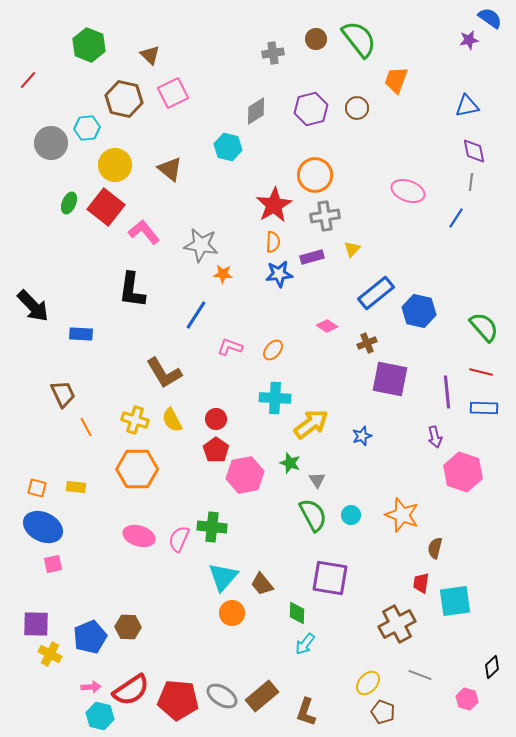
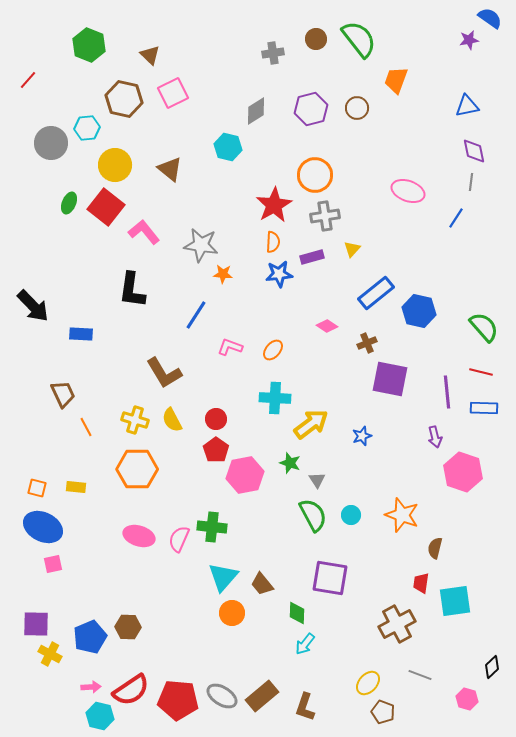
brown L-shape at (306, 712): moved 1 px left, 5 px up
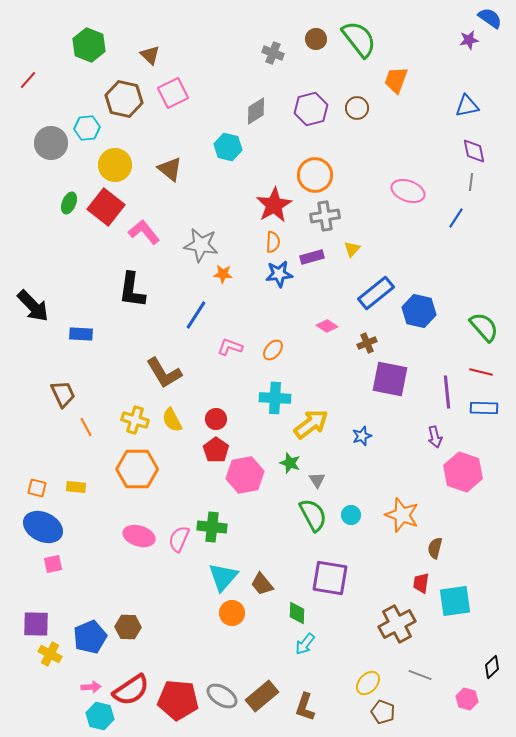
gray cross at (273, 53): rotated 30 degrees clockwise
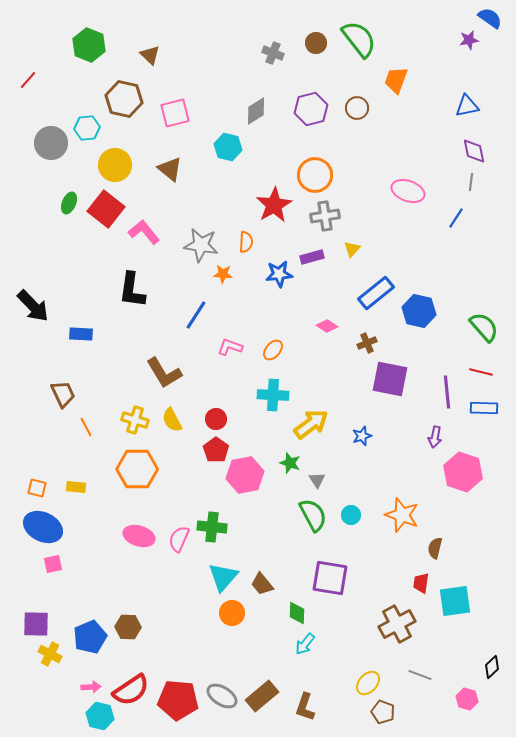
brown circle at (316, 39): moved 4 px down
pink square at (173, 93): moved 2 px right, 20 px down; rotated 12 degrees clockwise
red square at (106, 207): moved 2 px down
orange semicircle at (273, 242): moved 27 px left
cyan cross at (275, 398): moved 2 px left, 3 px up
purple arrow at (435, 437): rotated 25 degrees clockwise
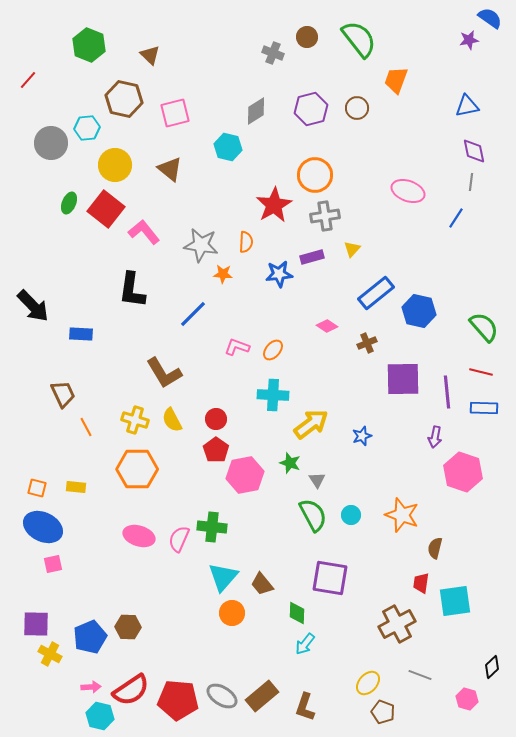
brown circle at (316, 43): moved 9 px left, 6 px up
blue line at (196, 315): moved 3 px left, 1 px up; rotated 12 degrees clockwise
pink L-shape at (230, 347): moved 7 px right
purple square at (390, 379): moved 13 px right; rotated 12 degrees counterclockwise
